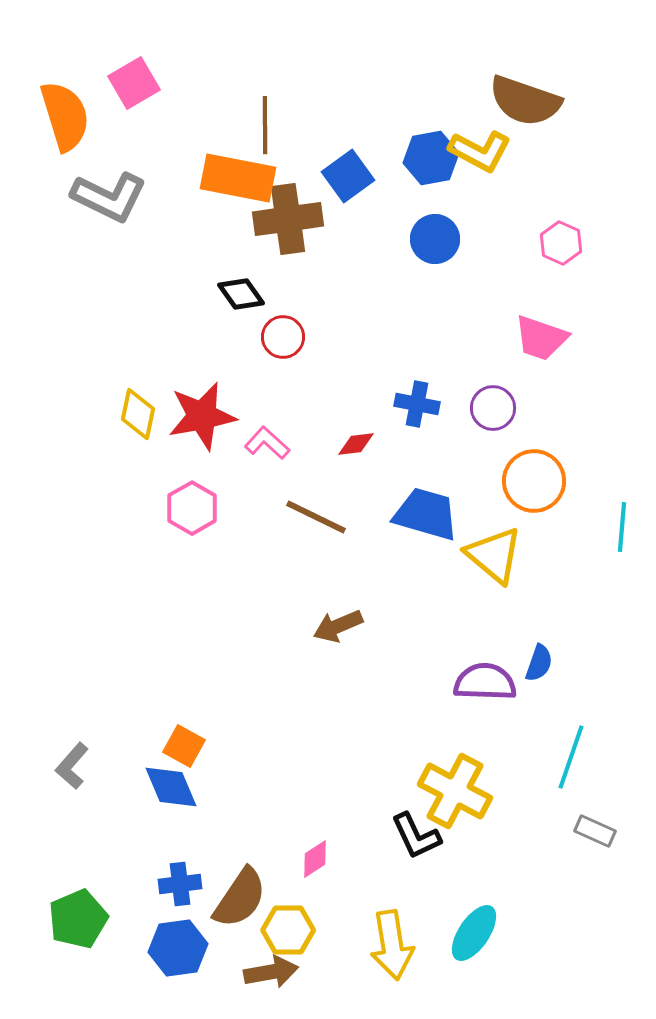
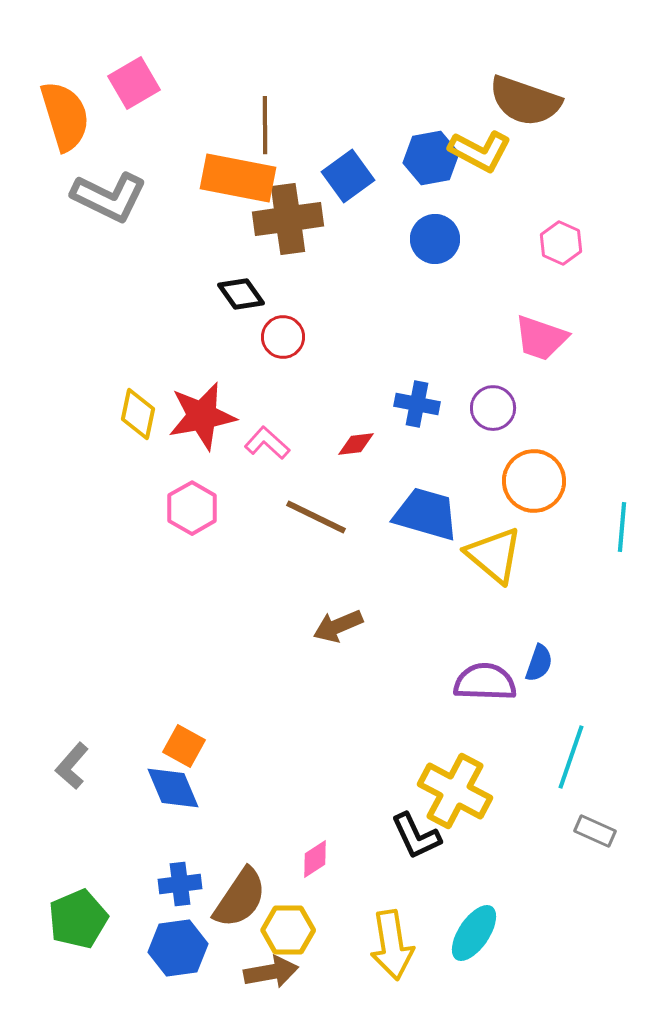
blue diamond at (171, 787): moved 2 px right, 1 px down
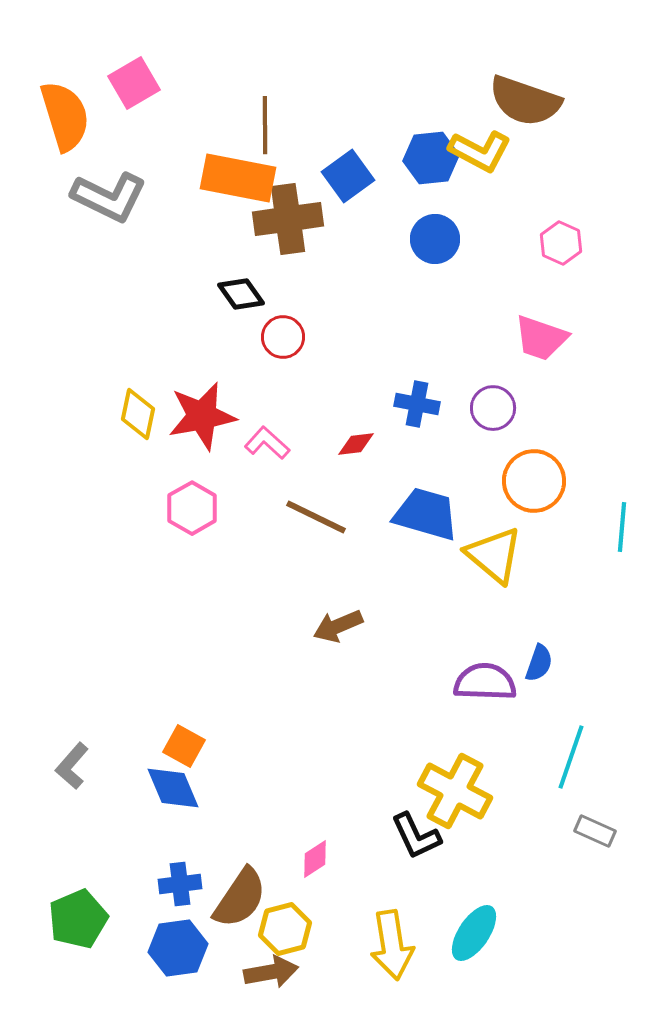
blue hexagon at (431, 158): rotated 4 degrees clockwise
yellow hexagon at (288, 930): moved 3 px left, 1 px up; rotated 15 degrees counterclockwise
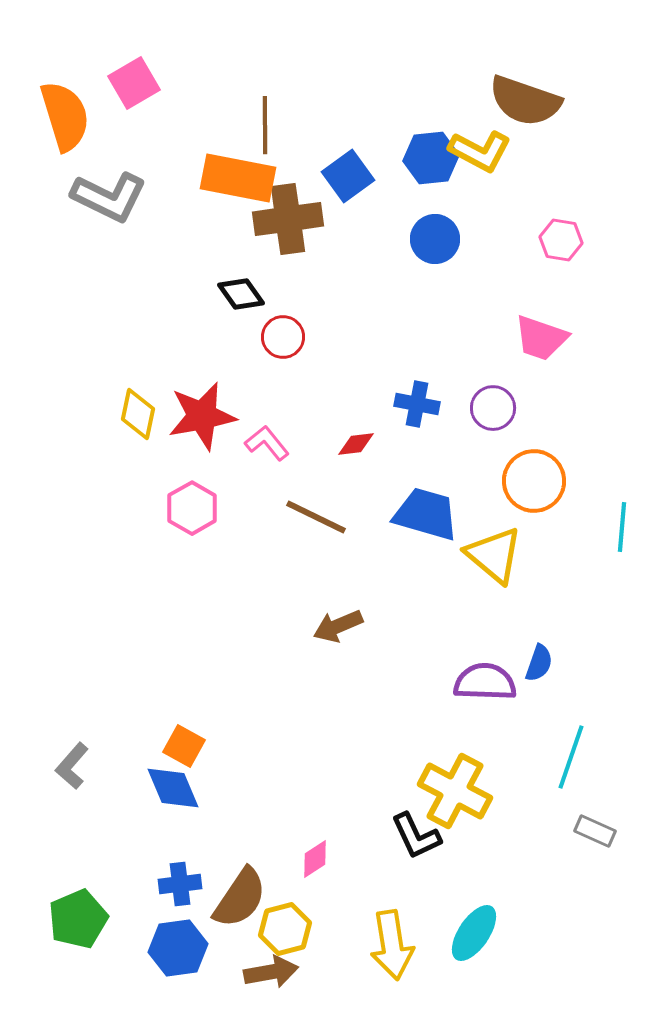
pink hexagon at (561, 243): moved 3 px up; rotated 15 degrees counterclockwise
pink L-shape at (267, 443): rotated 9 degrees clockwise
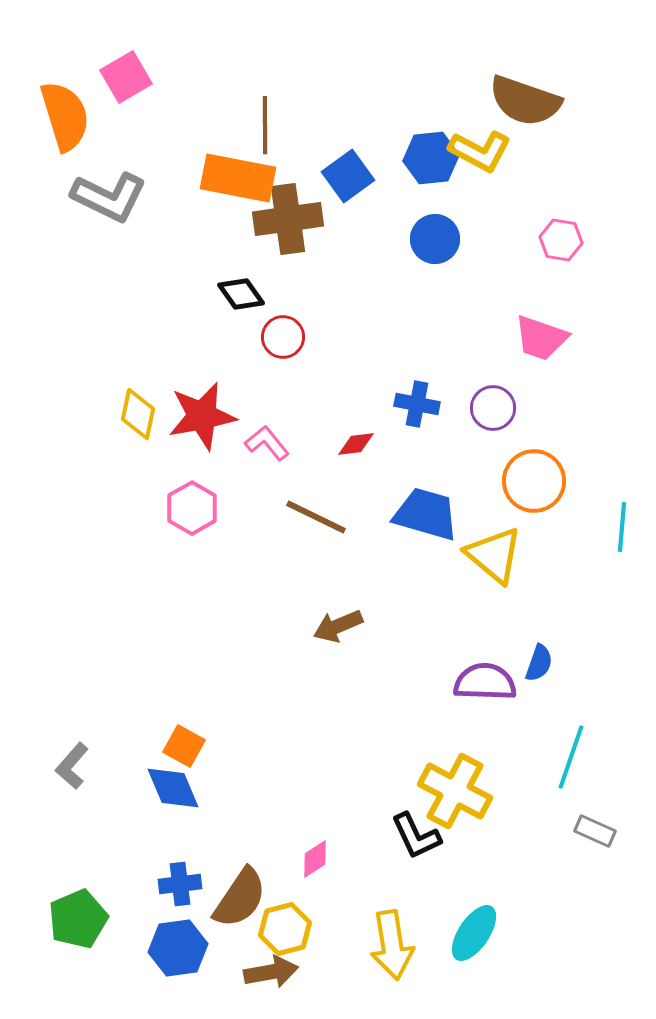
pink square at (134, 83): moved 8 px left, 6 px up
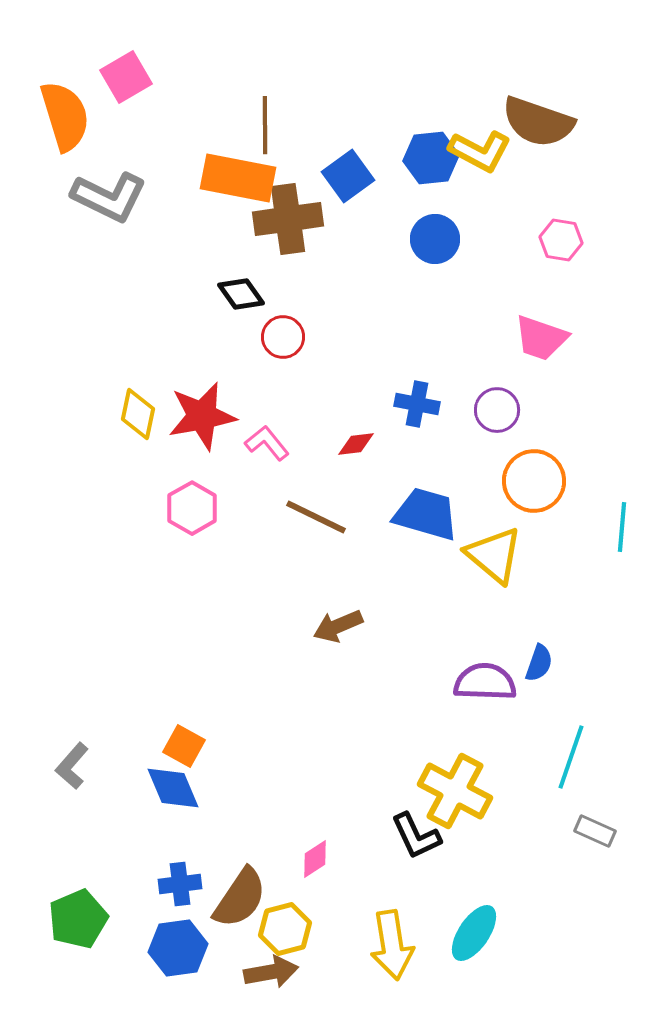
brown semicircle at (525, 101): moved 13 px right, 21 px down
purple circle at (493, 408): moved 4 px right, 2 px down
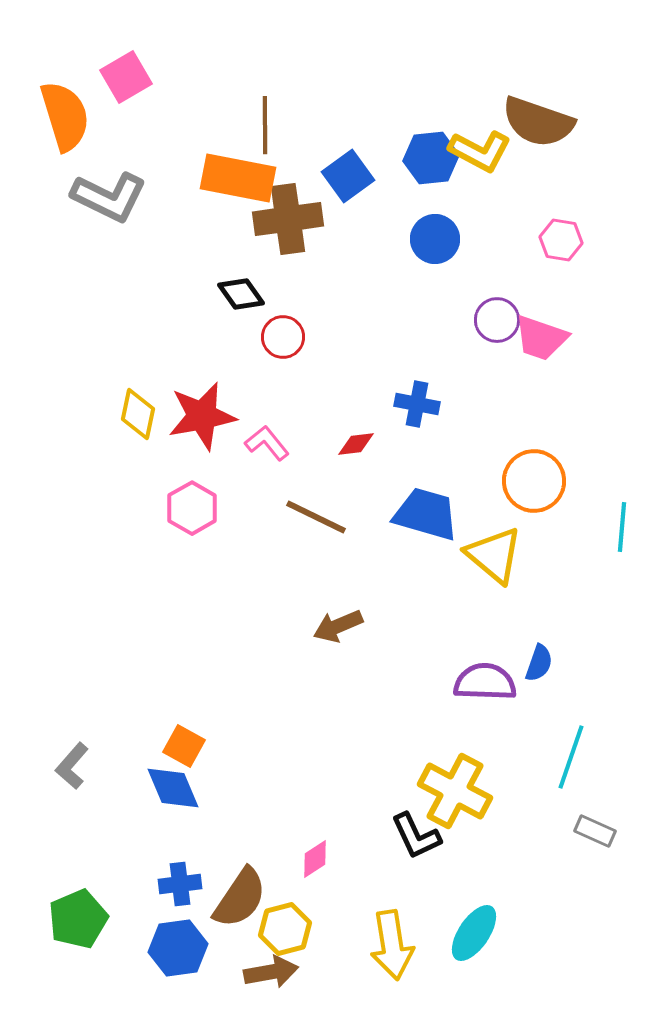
purple circle at (497, 410): moved 90 px up
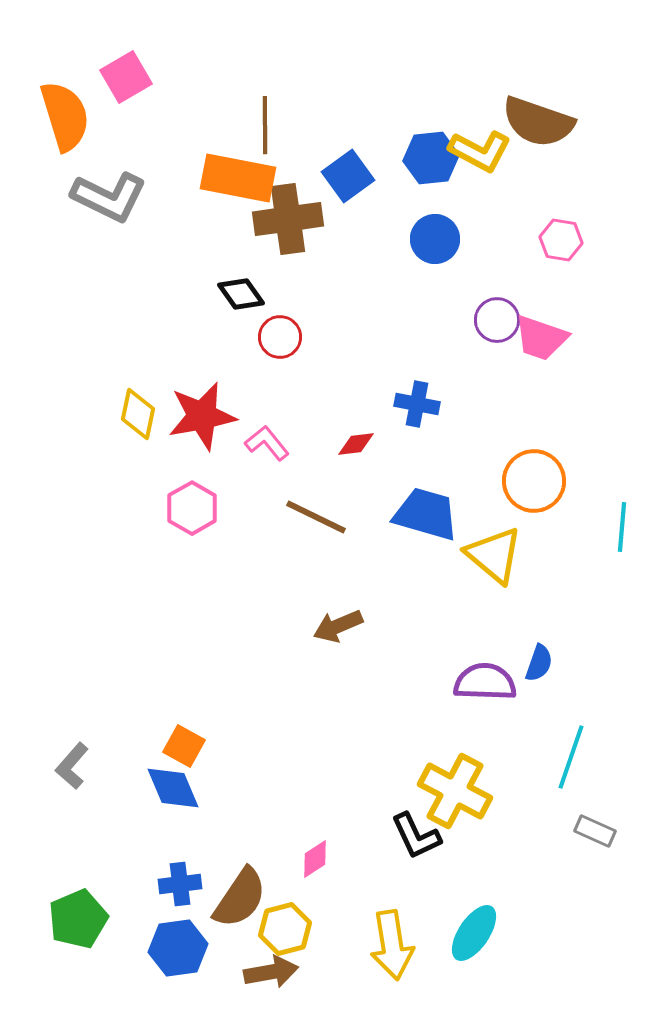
red circle at (283, 337): moved 3 px left
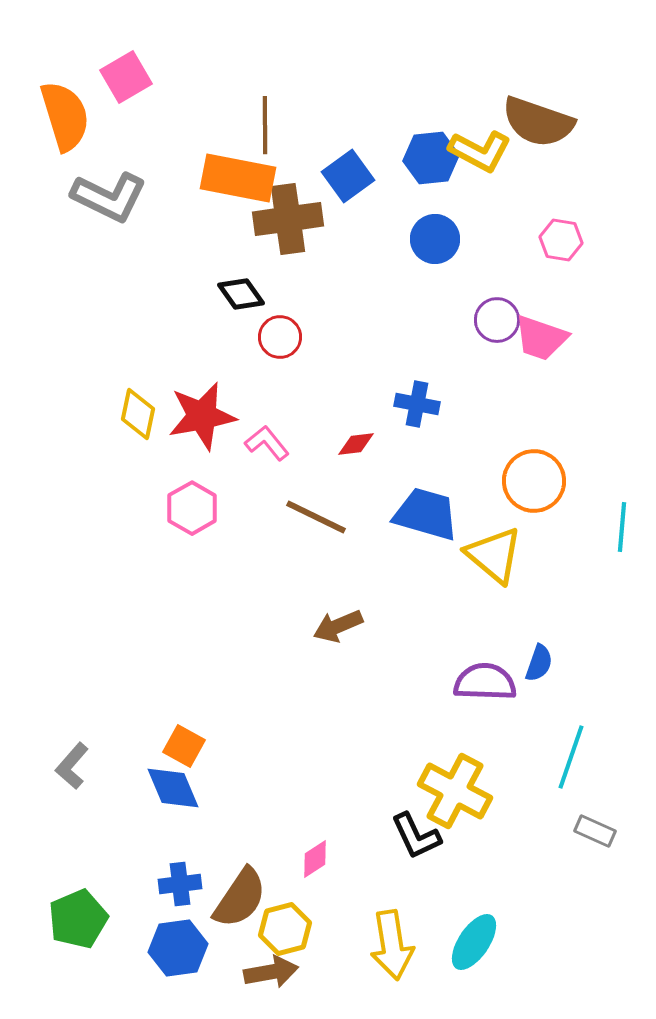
cyan ellipse at (474, 933): moved 9 px down
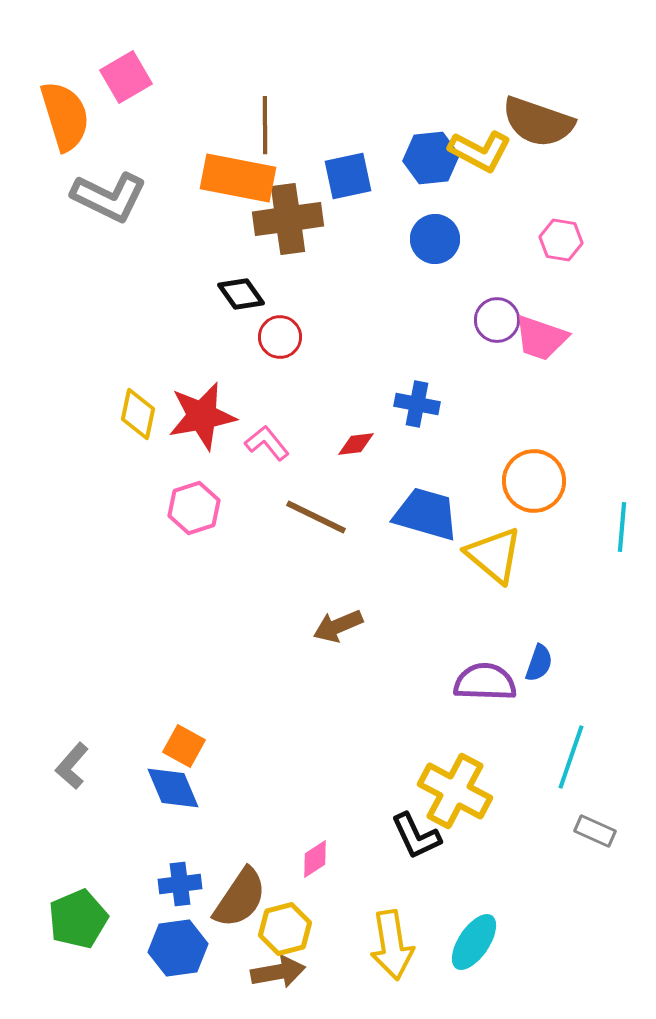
blue square at (348, 176): rotated 24 degrees clockwise
pink hexagon at (192, 508): moved 2 px right; rotated 12 degrees clockwise
brown arrow at (271, 972): moved 7 px right
